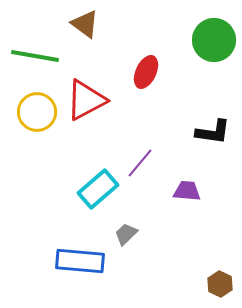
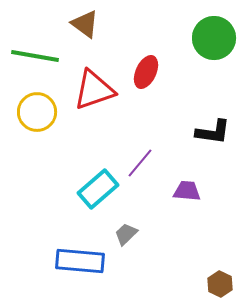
green circle: moved 2 px up
red triangle: moved 8 px right, 10 px up; rotated 9 degrees clockwise
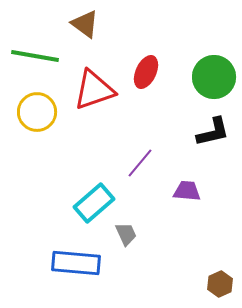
green circle: moved 39 px down
black L-shape: rotated 21 degrees counterclockwise
cyan rectangle: moved 4 px left, 14 px down
gray trapezoid: rotated 110 degrees clockwise
blue rectangle: moved 4 px left, 2 px down
brown hexagon: rotated 10 degrees clockwise
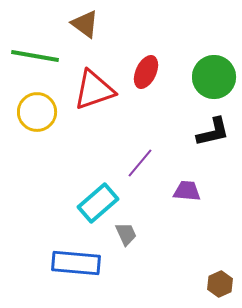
cyan rectangle: moved 4 px right
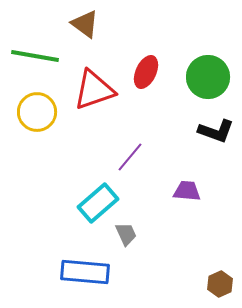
green circle: moved 6 px left
black L-shape: moved 3 px right, 1 px up; rotated 33 degrees clockwise
purple line: moved 10 px left, 6 px up
blue rectangle: moved 9 px right, 9 px down
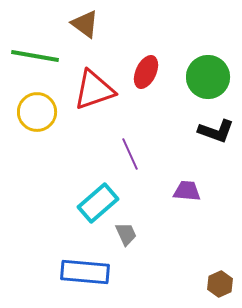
purple line: moved 3 px up; rotated 64 degrees counterclockwise
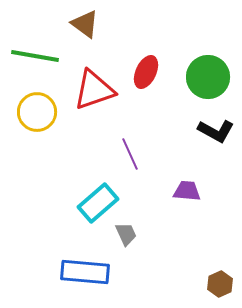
black L-shape: rotated 9 degrees clockwise
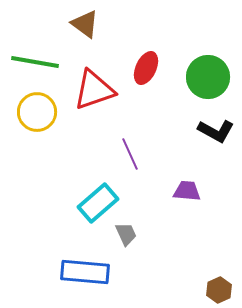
green line: moved 6 px down
red ellipse: moved 4 px up
brown hexagon: moved 1 px left, 6 px down
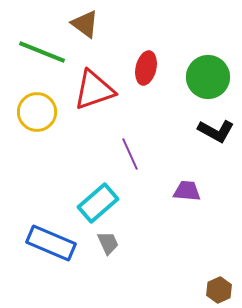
green line: moved 7 px right, 10 px up; rotated 12 degrees clockwise
red ellipse: rotated 12 degrees counterclockwise
gray trapezoid: moved 18 px left, 9 px down
blue rectangle: moved 34 px left, 29 px up; rotated 18 degrees clockwise
